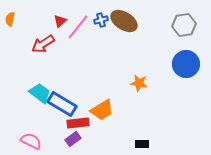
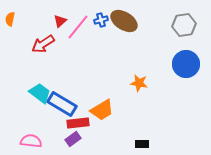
pink semicircle: rotated 20 degrees counterclockwise
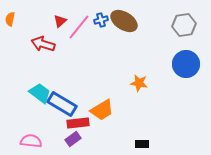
pink line: moved 1 px right
red arrow: rotated 50 degrees clockwise
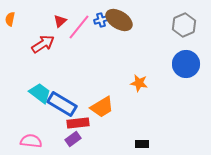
brown ellipse: moved 5 px left, 1 px up
gray hexagon: rotated 15 degrees counterclockwise
red arrow: rotated 130 degrees clockwise
orange trapezoid: moved 3 px up
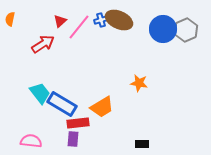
brown ellipse: rotated 8 degrees counterclockwise
gray hexagon: moved 2 px right, 5 px down
blue circle: moved 23 px left, 35 px up
cyan trapezoid: rotated 15 degrees clockwise
purple rectangle: rotated 49 degrees counterclockwise
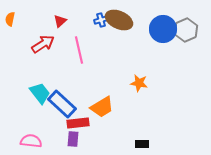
pink line: moved 23 px down; rotated 52 degrees counterclockwise
blue rectangle: rotated 12 degrees clockwise
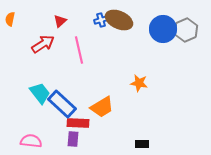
red rectangle: rotated 10 degrees clockwise
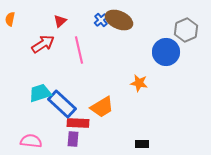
blue cross: rotated 24 degrees counterclockwise
blue circle: moved 3 px right, 23 px down
cyan trapezoid: rotated 70 degrees counterclockwise
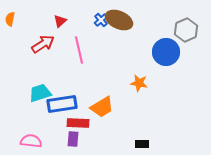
blue rectangle: rotated 52 degrees counterclockwise
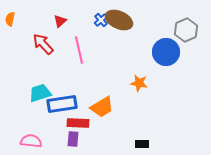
red arrow: rotated 100 degrees counterclockwise
